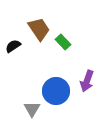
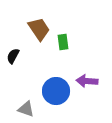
green rectangle: rotated 35 degrees clockwise
black semicircle: moved 10 px down; rotated 28 degrees counterclockwise
purple arrow: rotated 75 degrees clockwise
gray triangle: moved 6 px left; rotated 42 degrees counterclockwise
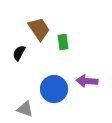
black semicircle: moved 6 px right, 3 px up
blue circle: moved 2 px left, 2 px up
gray triangle: moved 1 px left
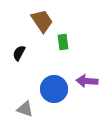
brown trapezoid: moved 3 px right, 8 px up
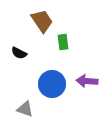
black semicircle: rotated 91 degrees counterclockwise
blue circle: moved 2 px left, 5 px up
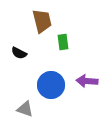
brown trapezoid: rotated 20 degrees clockwise
blue circle: moved 1 px left, 1 px down
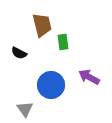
brown trapezoid: moved 4 px down
purple arrow: moved 2 px right, 4 px up; rotated 25 degrees clockwise
gray triangle: rotated 36 degrees clockwise
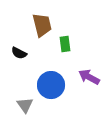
green rectangle: moved 2 px right, 2 px down
gray triangle: moved 4 px up
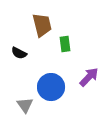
purple arrow: rotated 105 degrees clockwise
blue circle: moved 2 px down
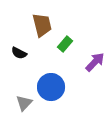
green rectangle: rotated 49 degrees clockwise
purple arrow: moved 6 px right, 15 px up
gray triangle: moved 1 px left, 2 px up; rotated 18 degrees clockwise
